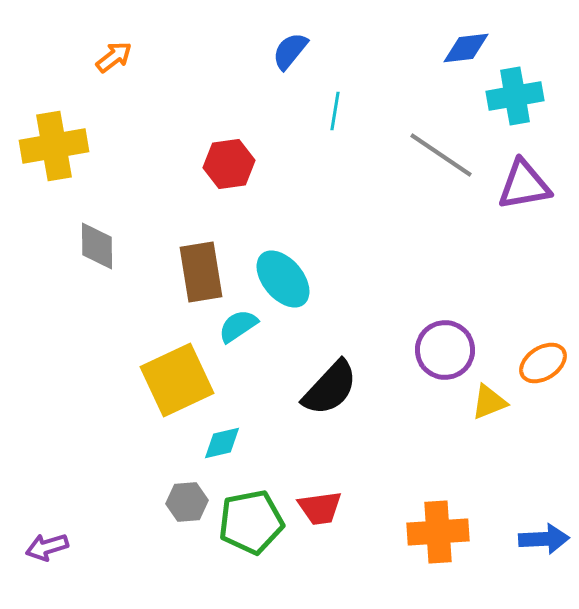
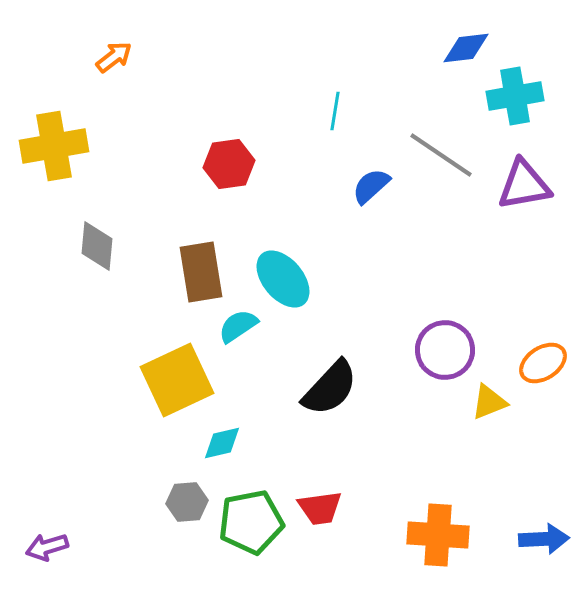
blue semicircle: moved 81 px right, 135 px down; rotated 9 degrees clockwise
gray diamond: rotated 6 degrees clockwise
orange cross: moved 3 px down; rotated 8 degrees clockwise
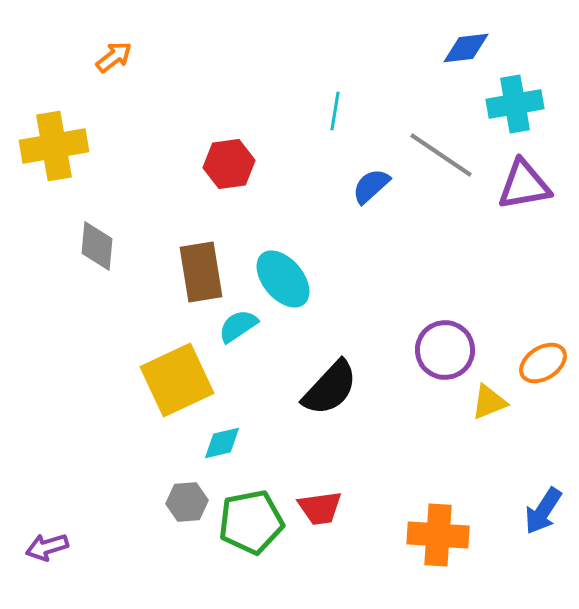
cyan cross: moved 8 px down
blue arrow: moved 1 px left, 28 px up; rotated 126 degrees clockwise
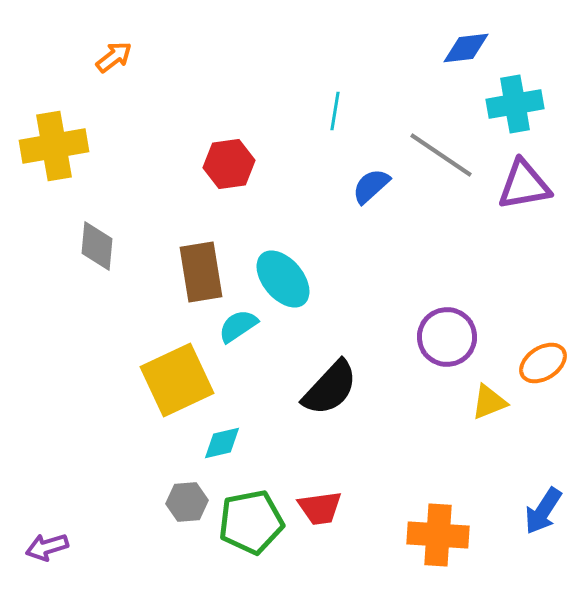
purple circle: moved 2 px right, 13 px up
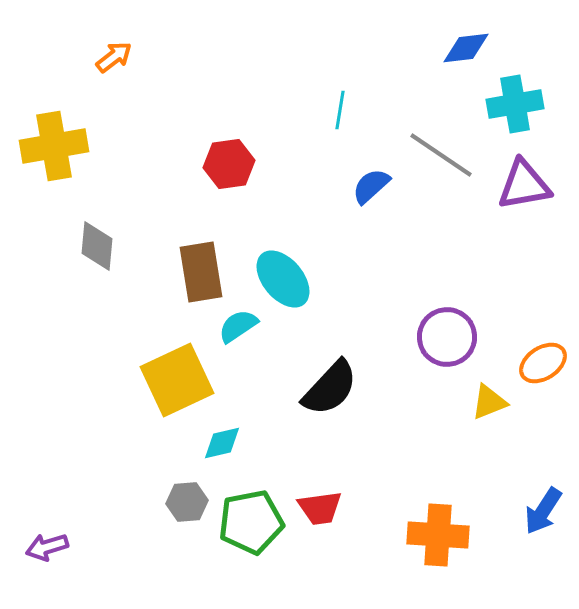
cyan line: moved 5 px right, 1 px up
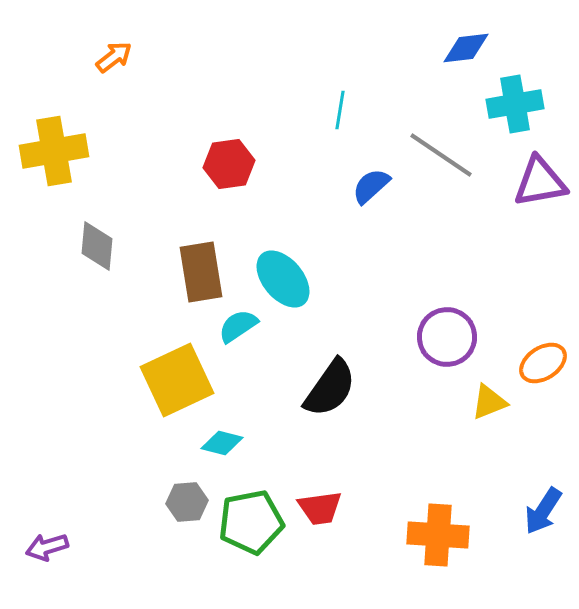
yellow cross: moved 5 px down
purple triangle: moved 16 px right, 3 px up
black semicircle: rotated 8 degrees counterclockwise
cyan diamond: rotated 27 degrees clockwise
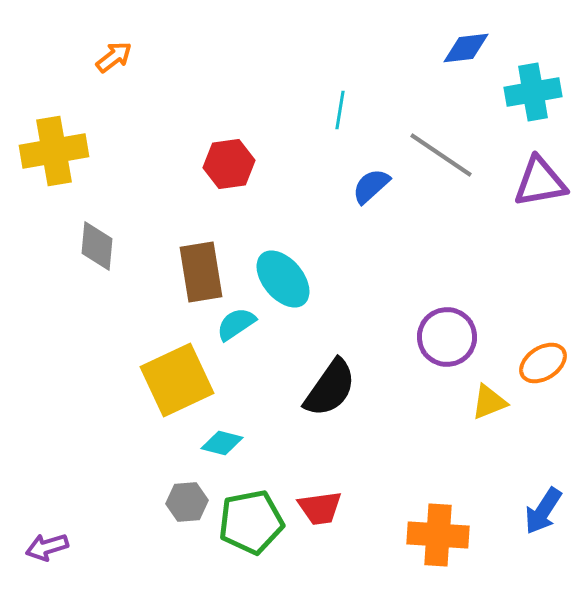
cyan cross: moved 18 px right, 12 px up
cyan semicircle: moved 2 px left, 2 px up
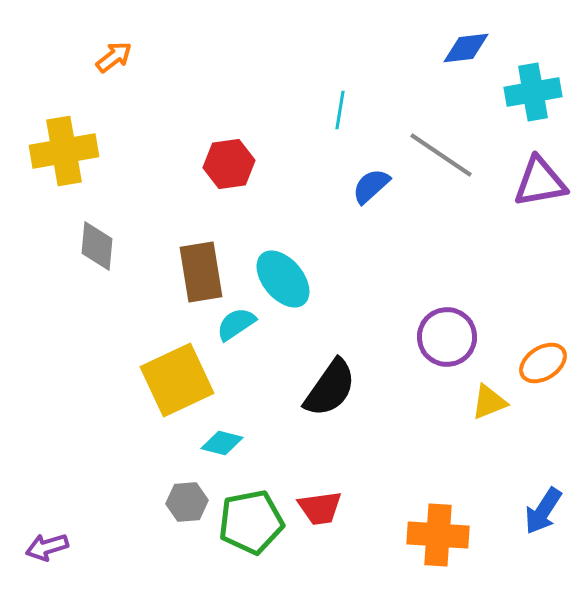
yellow cross: moved 10 px right
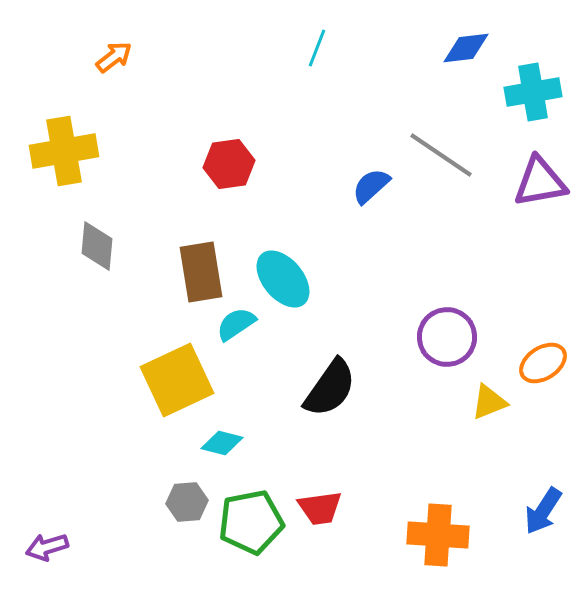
cyan line: moved 23 px left, 62 px up; rotated 12 degrees clockwise
